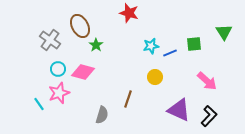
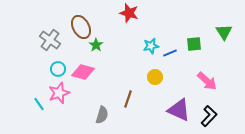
brown ellipse: moved 1 px right, 1 px down
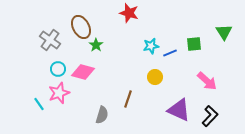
black L-shape: moved 1 px right
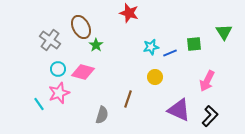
cyan star: moved 1 px down
pink arrow: rotated 75 degrees clockwise
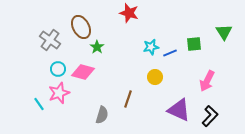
green star: moved 1 px right, 2 px down
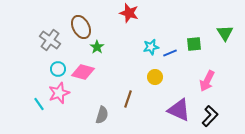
green triangle: moved 1 px right, 1 px down
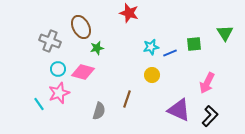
gray cross: moved 1 px down; rotated 15 degrees counterclockwise
green star: moved 1 px down; rotated 24 degrees clockwise
yellow circle: moved 3 px left, 2 px up
pink arrow: moved 2 px down
brown line: moved 1 px left
gray semicircle: moved 3 px left, 4 px up
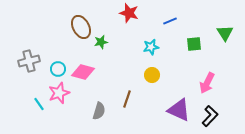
gray cross: moved 21 px left, 20 px down; rotated 35 degrees counterclockwise
green star: moved 4 px right, 6 px up
blue line: moved 32 px up
